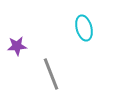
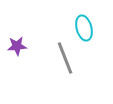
gray line: moved 14 px right, 16 px up
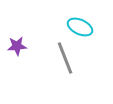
cyan ellipse: moved 4 px left, 1 px up; rotated 50 degrees counterclockwise
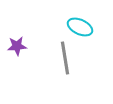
gray line: rotated 12 degrees clockwise
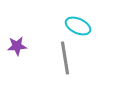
cyan ellipse: moved 2 px left, 1 px up
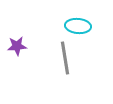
cyan ellipse: rotated 20 degrees counterclockwise
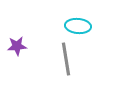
gray line: moved 1 px right, 1 px down
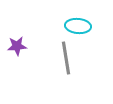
gray line: moved 1 px up
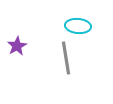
purple star: rotated 24 degrees counterclockwise
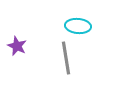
purple star: rotated 18 degrees counterclockwise
